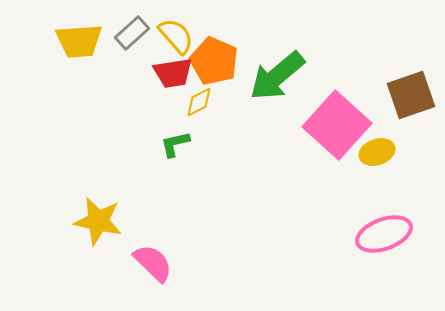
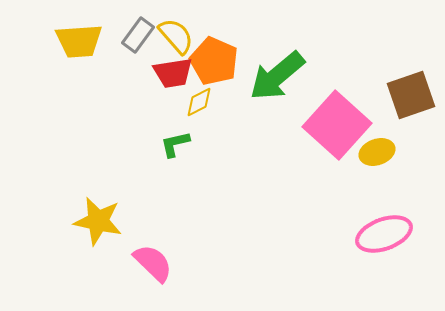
gray rectangle: moved 6 px right, 2 px down; rotated 12 degrees counterclockwise
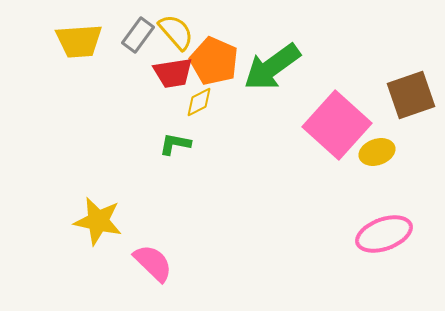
yellow semicircle: moved 4 px up
green arrow: moved 5 px left, 9 px up; rotated 4 degrees clockwise
green L-shape: rotated 24 degrees clockwise
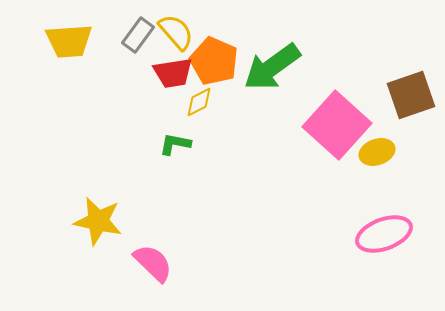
yellow trapezoid: moved 10 px left
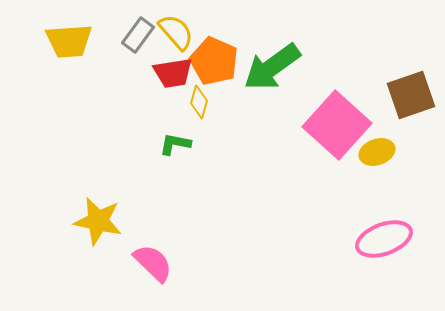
yellow diamond: rotated 48 degrees counterclockwise
pink ellipse: moved 5 px down
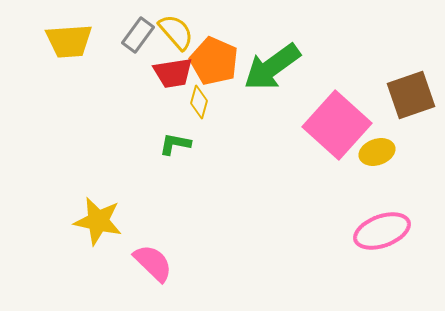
pink ellipse: moved 2 px left, 8 px up
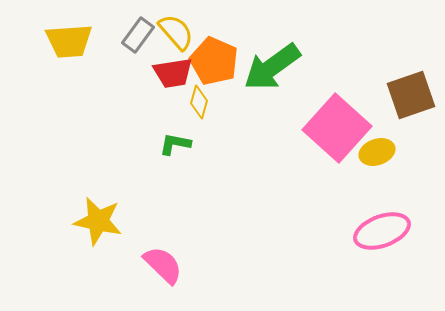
pink square: moved 3 px down
pink semicircle: moved 10 px right, 2 px down
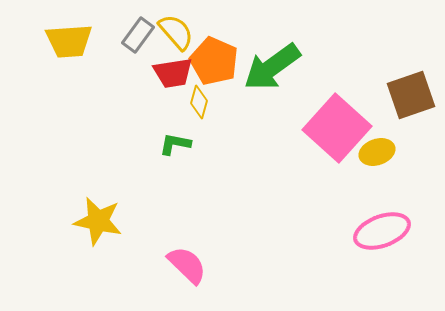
pink semicircle: moved 24 px right
